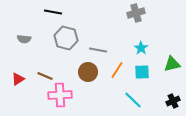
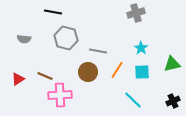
gray line: moved 1 px down
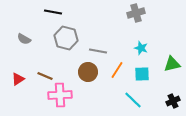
gray semicircle: rotated 24 degrees clockwise
cyan star: rotated 16 degrees counterclockwise
cyan square: moved 2 px down
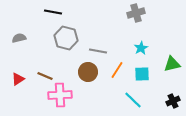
gray semicircle: moved 5 px left, 1 px up; rotated 136 degrees clockwise
cyan star: rotated 24 degrees clockwise
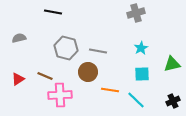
gray hexagon: moved 10 px down
orange line: moved 7 px left, 20 px down; rotated 66 degrees clockwise
cyan line: moved 3 px right
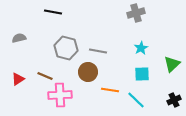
green triangle: rotated 30 degrees counterclockwise
black cross: moved 1 px right, 1 px up
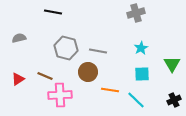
green triangle: rotated 18 degrees counterclockwise
